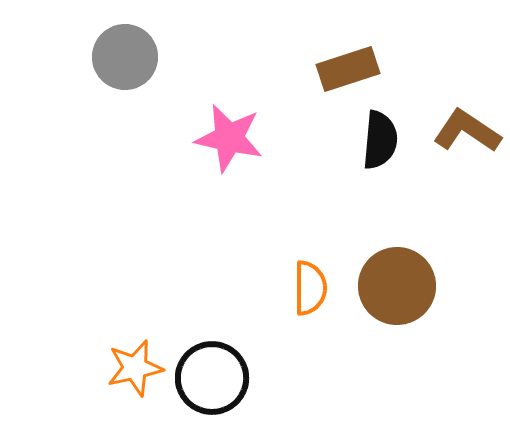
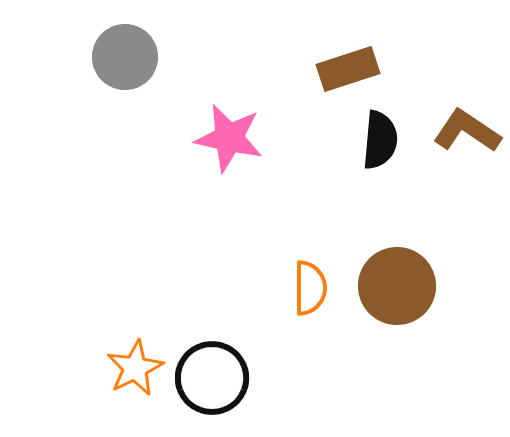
orange star: rotated 14 degrees counterclockwise
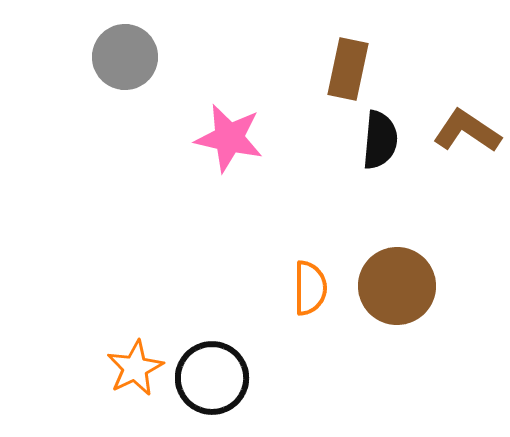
brown rectangle: rotated 60 degrees counterclockwise
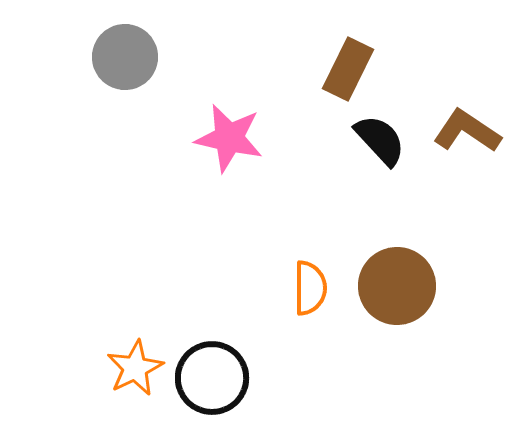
brown rectangle: rotated 14 degrees clockwise
black semicircle: rotated 48 degrees counterclockwise
